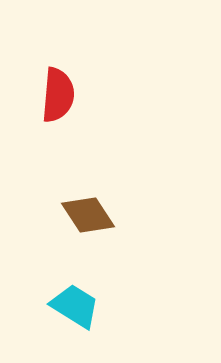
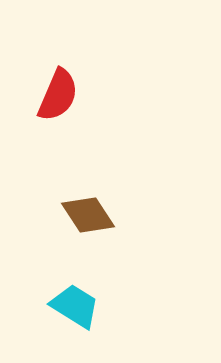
red semicircle: rotated 18 degrees clockwise
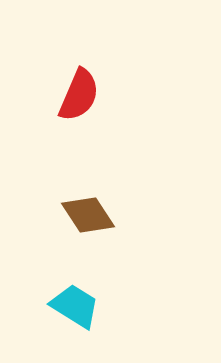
red semicircle: moved 21 px right
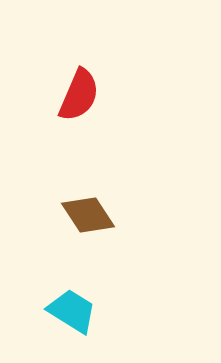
cyan trapezoid: moved 3 px left, 5 px down
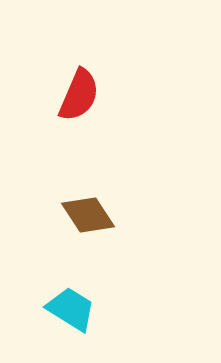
cyan trapezoid: moved 1 px left, 2 px up
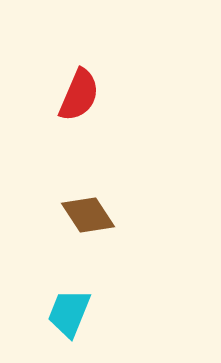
cyan trapezoid: moved 2 px left, 4 px down; rotated 100 degrees counterclockwise
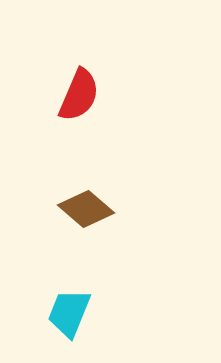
brown diamond: moved 2 px left, 6 px up; rotated 16 degrees counterclockwise
